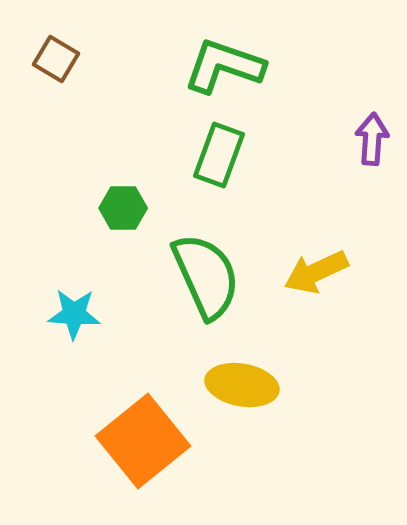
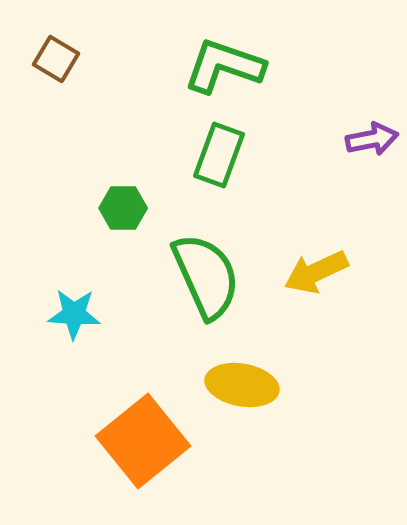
purple arrow: rotated 75 degrees clockwise
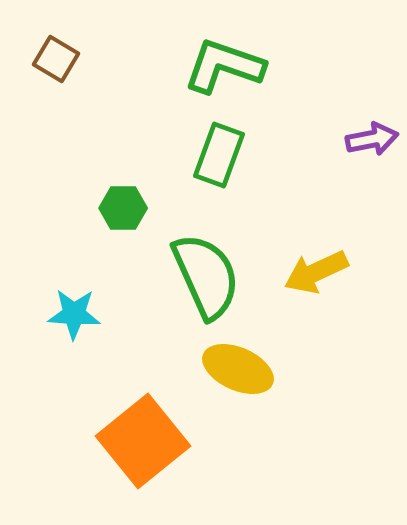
yellow ellipse: moved 4 px left, 16 px up; rotated 14 degrees clockwise
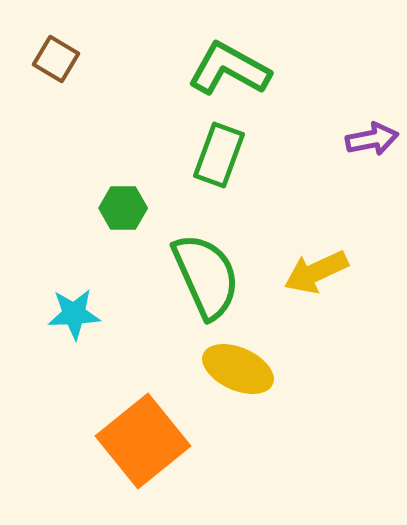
green L-shape: moved 5 px right, 3 px down; rotated 10 degrees clockwise
cyan star: rotated 6 degrees counterclockwise
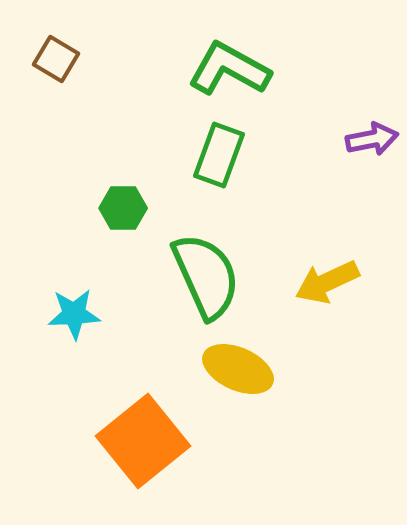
yellow arrow: moved 11 px right, 10 px down
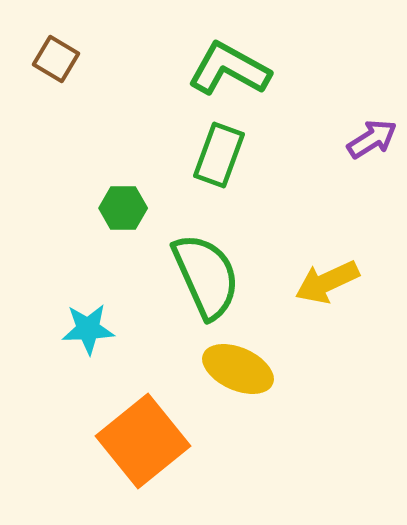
purple arrow: rotated 21 degrees counterclockwise
cyan star: moved 14 px right, 15 px down
